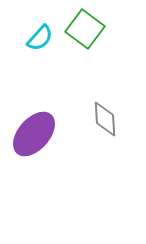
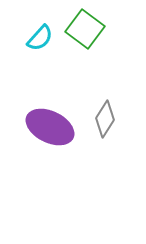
gray diamond: rotated 36 degrees clockwise
purple ellipse: moved 16 px right, 7 px up; rotated 75 degrees clockwise
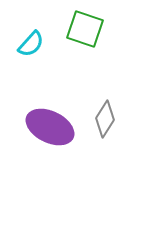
green square: rotated 18 degrees counterclockwise
cyan semicircle: moved 9 px left, 6 px down
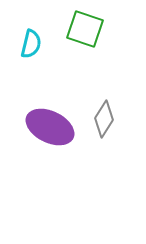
cyan semicircle: rotated 28 degrees counterclockwise
gray diamond: moved 1 px left
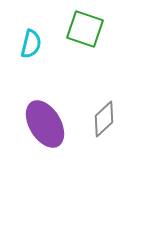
gray diamond: rotated 15 degrees clockwise
purple ellipse: moved 5 px left, 3 px up; rotated 33 degrees clockwise
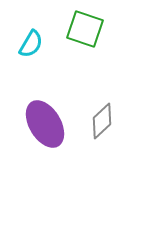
cyan semicircle: rotated 16 degrees clockwise
gray diamond: moved 2 px left, 2 px down
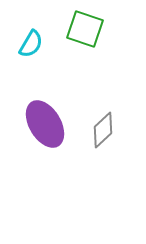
gray diamond: moved 1 px right, 9 px down
